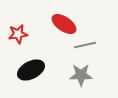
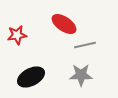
red star: moved 1 px left, 1 px down
black ellipse: moved 7 px down
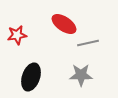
gray line: moved 3 px right, 2 px up
black ellipse: rotated 44 degrees counterclockwise
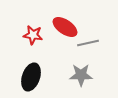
red ellipse: moved 1 px right, 3 px down
red star: moved 16 px right; rotated 18 degrees clockwise
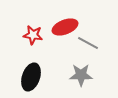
red ellipse: rotated 55 degrees counterclockwise
gray line: rotated 40 degrees clockwise
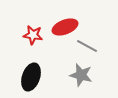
gray line: moved 1 px left, 3 px down
gray star: rotated 15 degrees clockwise
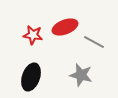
gray line: moved 7 px right, 4 px up
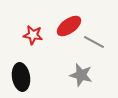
red ellipse: moved 4 px right, 1 px up; rotated 15 degrees counterclockwise
black ellipse: moved 10 px left; rotated 28 degrees counterclockwise
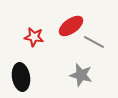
red ellipse: moved 2 px right
red star: moved 1 px right, 2 px down
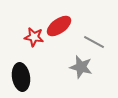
red ellipse: moved 12 px left
gray star: moved 8 px up
